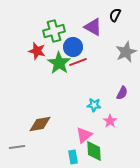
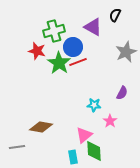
brown diamond: moved 1 px right, 3 px down; rotated 20 degrees clockwise
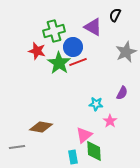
cyan star: moved 2 px right, 1 px up
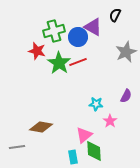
blue circle: moved 5 px right, 10 px up
purple semicircle: moved 4 px right, 3 px down
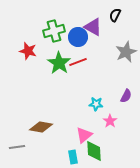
red star: moved 9 px left
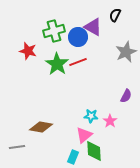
green star: moved 2 px left, 1 px down
cyan star: moved 5 px left, 12 px down
cyan rectangle: rotated 32 degrees clockwise
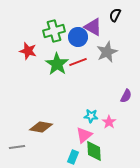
gray star: moved 19 px left
pink star: moved 1 px left, 1 px down
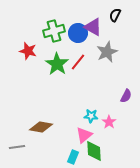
blue circle: moved 4 px up
red line: rotated 30 degrees counterclockwise
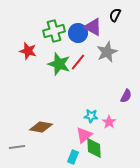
green star: moved 2 px right; rotated 15 degrees counterclockwise
green diamond: moved 3 px up
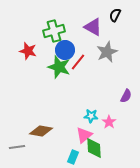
blue circle: moved 13 px left, 17 px down
green star: moved 3 px down
brown diamond: moved 4 px down
